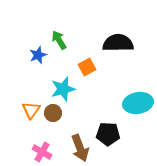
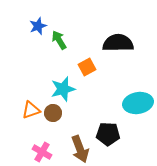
blue star: moved 29 px up
orange triangle: rotated 36 degrees clockwise
brown arrow: moved 1 px down
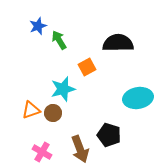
cyan ellipse: moved 5 px up
black pentagon: moved 1 px right, 1 px down; rotated 15 degrees clockwise
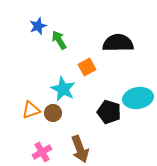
cyan star: rotated 30 degrees counterclockwise
black pentagon: moved 23 px up
pink cross: rotated 30 degrees clockwise
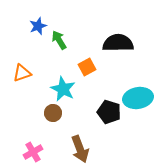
orange triangle: moved 9 px left, 37 px up
pink cross: moved 9 px left
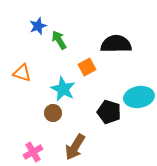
black semicircle: moved 2 px left, 1 px down
orange triangle: rotated 36 degrees clockwise
cyan ellipse: moved 1 px right, 1 px up
brown arrow: moved 5 px left, 2 px up; rotated 52 degrees clockwise
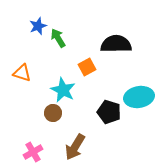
green arrow: moved 1 px left, 2 px up
cyan star: moved 1 px down
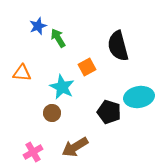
black semicircle: moved 2 px right, 2 px down; rotated 104 degrees counterclockwise
orange triangle: rotated 12 degrees counterclockwise
cyan star: moved 1 px left, 3 px up
brown circle: moved 1 px left
brown arrow: rotated 28 degrees clockwise
